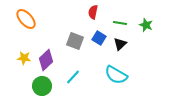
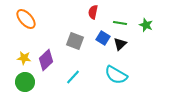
blue square: moved 4 px right
green circle: moved 17 px left, 4 px up
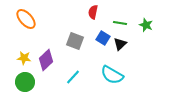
cyan semicircle: moved 4 px left
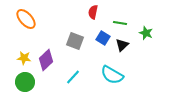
green star: moved 8 px down
black triangle: moved 2 px right, 1 px down
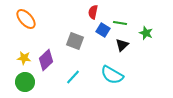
blue square: moved 8 px up
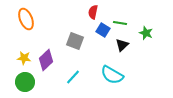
orange ellipse: rotated 20 degrees clockwise
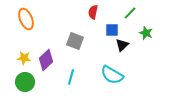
green line: moved 10 px right, 10 px up; rotated 56 degrees counterclockwise
blue square: moved 9 px right; rotated 32 degrees counterclockwise
cyan line: moved 2 px left; rotated 28 degrees counterclockwise
